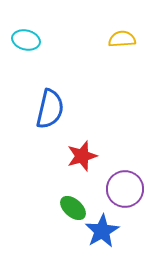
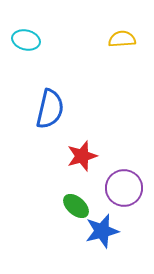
purple circle: moved 1 px left, 1 px up
green ellipse: moved 3 px right, 2 px up
blue star: rotated 16 degrees clockwise
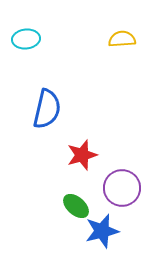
cyan ellipse: moved 1 px up; rotated 20 degrees counterclockwise
blue semicircle: moved 3 px left
red star: moved 1 px up
purple circle: moved 2 px left
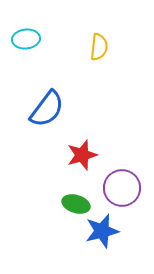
yellow semicircle: moved 23 px left, 8 px down; rotated 100 degrees clockwise
blue semicircle: rotated 24 degrees clockwise
green ellipse: moved 2 px up; rotated 24 degrees counterclockwise
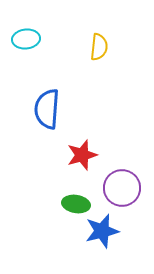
blue semicircle: rotated 147 degrees clockwise
green ellipse: rotated 8 degrees counterclockwise
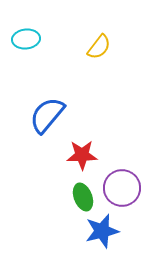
yellow semicircle: rotated 32 degrees clockwise
blue semicircle: moved 6 px down; rotated 36 degrees clockwise
red star: rotated 16 degrees clockwise
green ellipse: moved 7 px right, 7 px up; rotated 60 degrees clockwise
